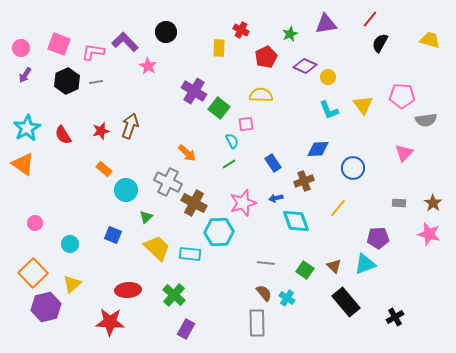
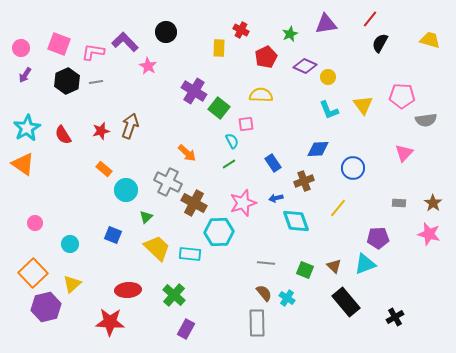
green square at (305, 270): rotated 12 degrees counterclockwise
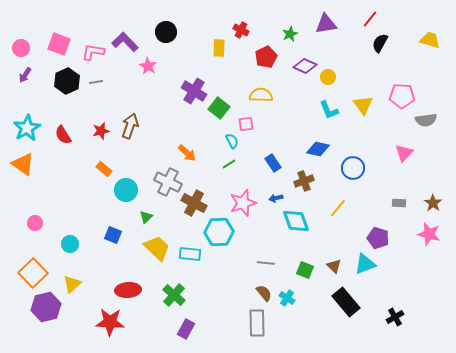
blue diamond at (318, 149): rotated 15 degrees clockwise
purple pentagon at (378, 238): rotated 20 degrees clockwise
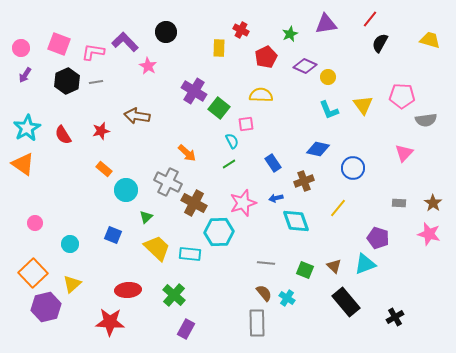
brown arrow at (130, 126): moved 7 px right, 10 px up; rotated 100 degrees counterclockwise
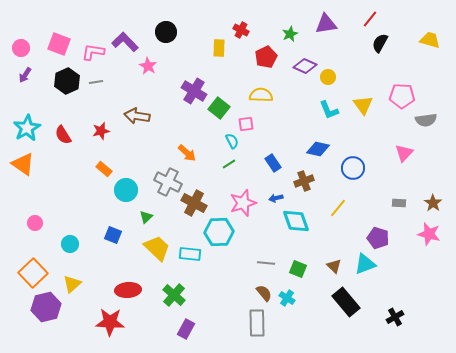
green square at (305, 270): moved 7 px left, 1 px up
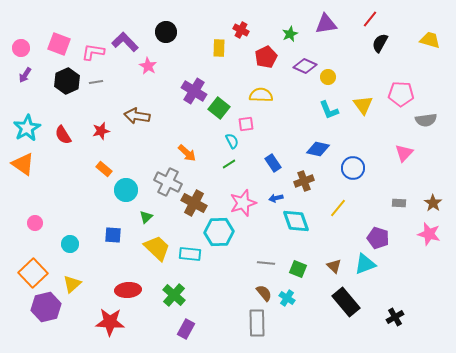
pink pentagon at (402, 96): moved 1 px left, 2 px up
blue square at (113, 235): rotated 18 degrees counterclockwise
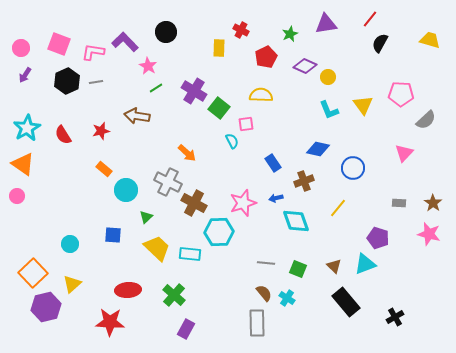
gray semicircle at (426, 120): rotated 35 degrees counterclockwise
green line at (229, 164): moved 73 px left, 76 px up
pink circle at (35, 223): moved 18 px left, 27 px up
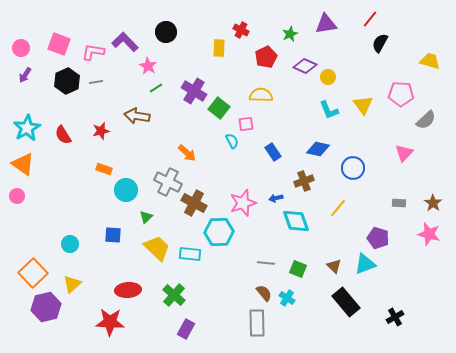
yellow trapezoid at (430, 40): moved 21 px down
blue rectangle at (273, 163): moved 11 px up
orange rectangle at (104, 169): rotated 21 degrees counterclockwise
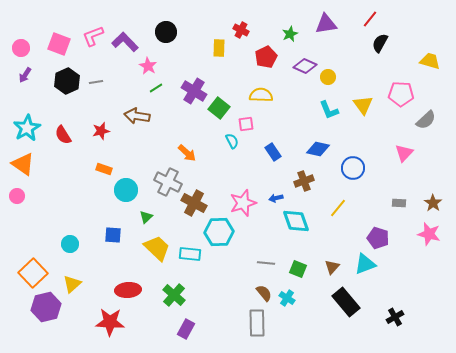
pink L-shape at (93, 52): moved 16 px up; rotated 30 degrees counterclockwise
brown triangle at (334, 266): moved 2 px left, 1 px down; rotated 28 degrees clockwise
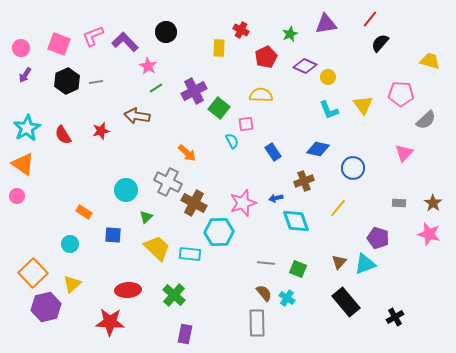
black semicircle at (380, 43): rotated 12 degrees clockwise
purple cross at (194, 91): rotated 30 degrees clockwise
orange rectangle at (104, 169): moved 20 px left, 43 px down; rotated 14 degrees clockwise
brown triangle at (332, 267): moved 7 px right, 5 px up
purple rectangle at (186, 329): moved 1 px left, 5 px down; rotated 18 degrees counterclockwise
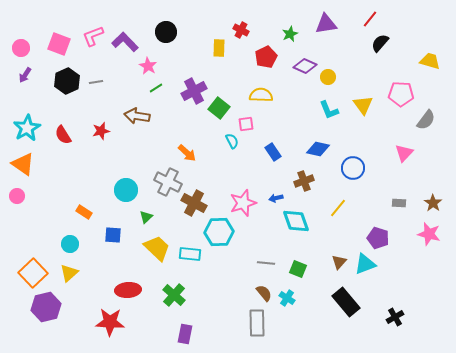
gray semicircle at (426, 120): rotated 10 degrees counterclockwise
yellow triangle at (72, 284): moved 3 px left, 11 px up
